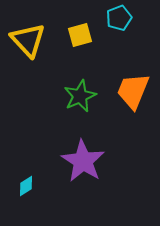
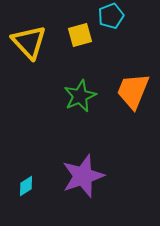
cyan pentagon: moved 8 px left, 2 px up
yellow triangle: moved 1 px right, 2 px down
purple star: moved 15 px down; rotated 21 degrees clockwise
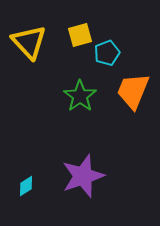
cyan pentagon: moved 4 px left, 37 px down
green star: rotated 12 degrees counterclockwise
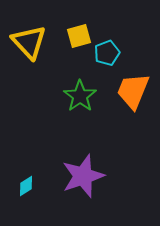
yellow square: moved 1 px left, 1 px down
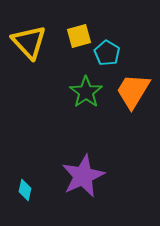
cyan pentagon: rotated 20 degrees counterclockwise
orange trapezoid: rotated 9 degrees clockwise
green star: moved 6 px right, 4 px up
purple star: rotated 6 degrees counterclockwise
cyan diamond: moved 1 px left, 4 px down; rotated 45 degrees counterclockwise
